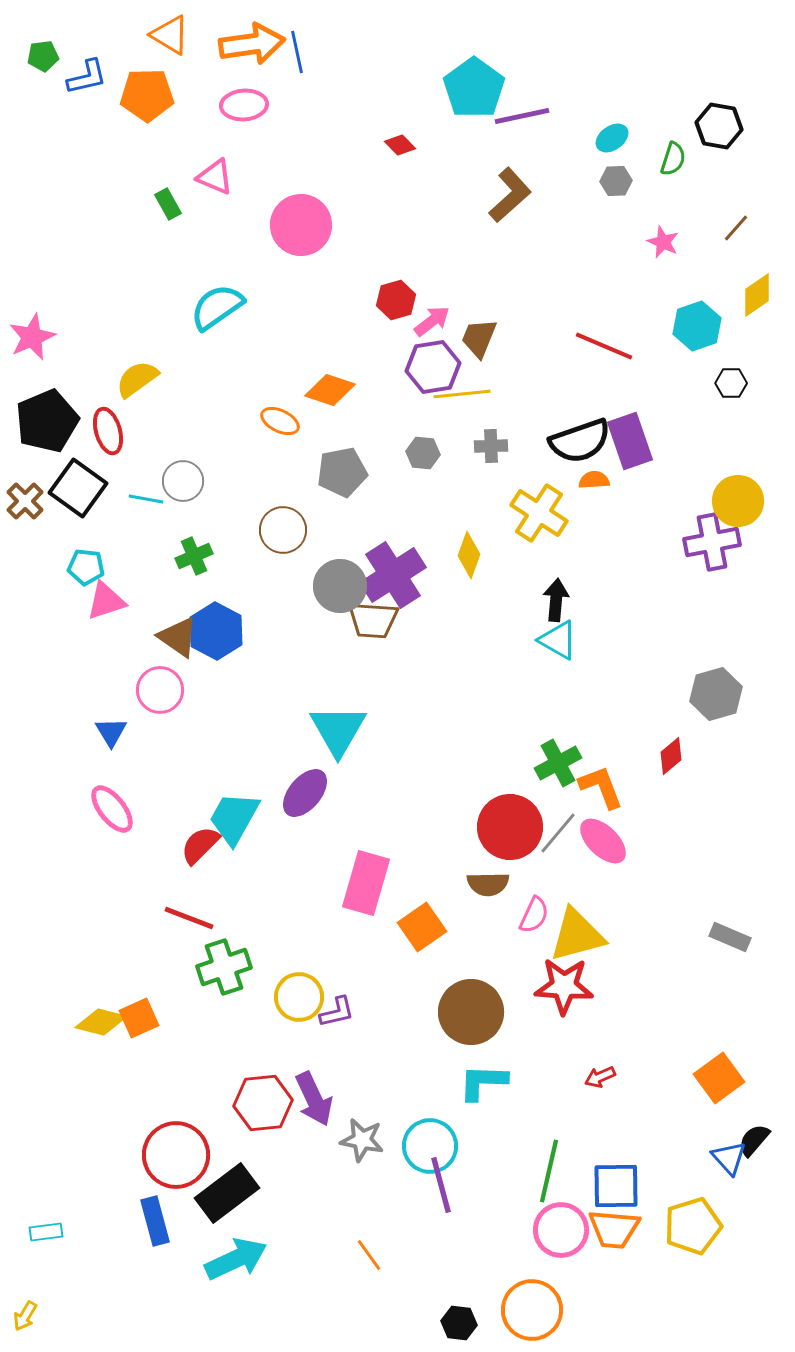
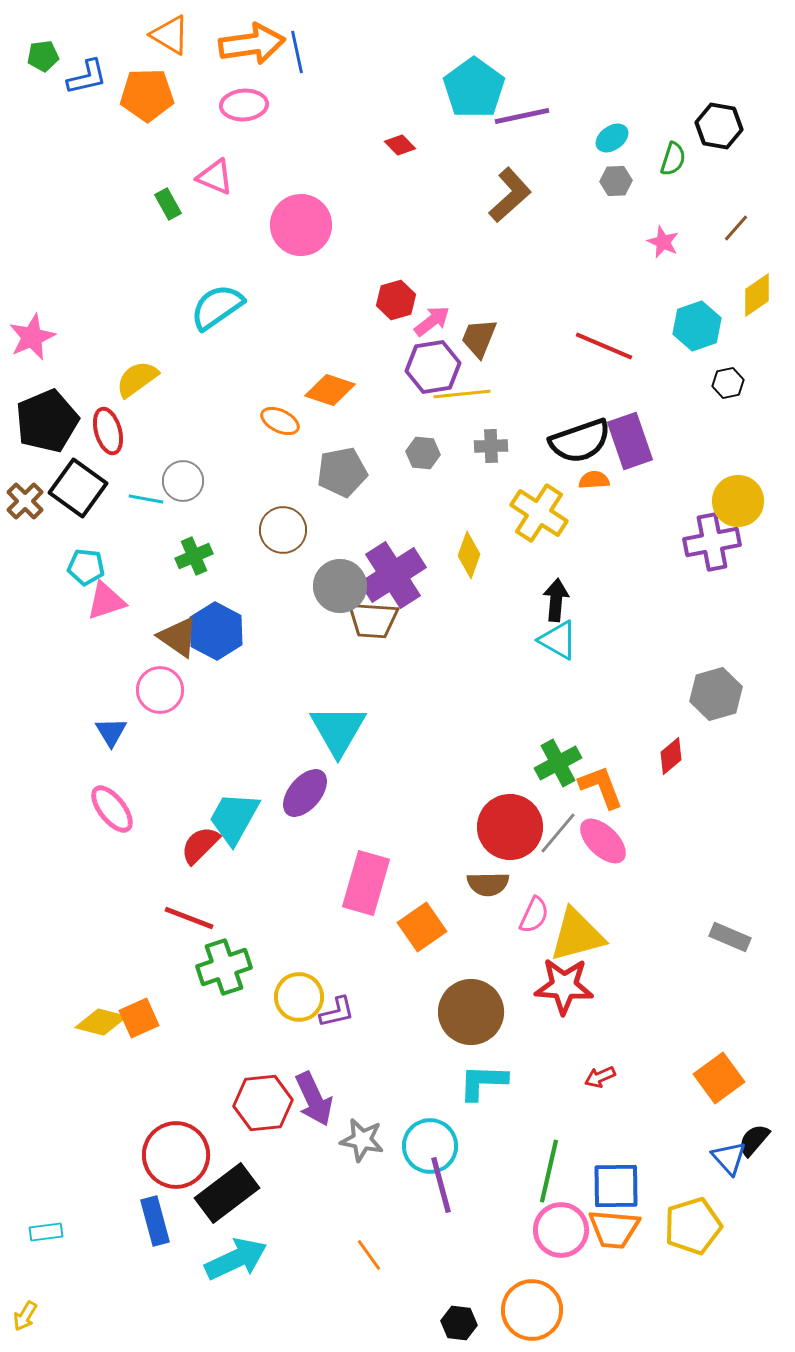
black hexagon at (731, 383): moved 3 px left; rotated 12 degrees counterclockwise
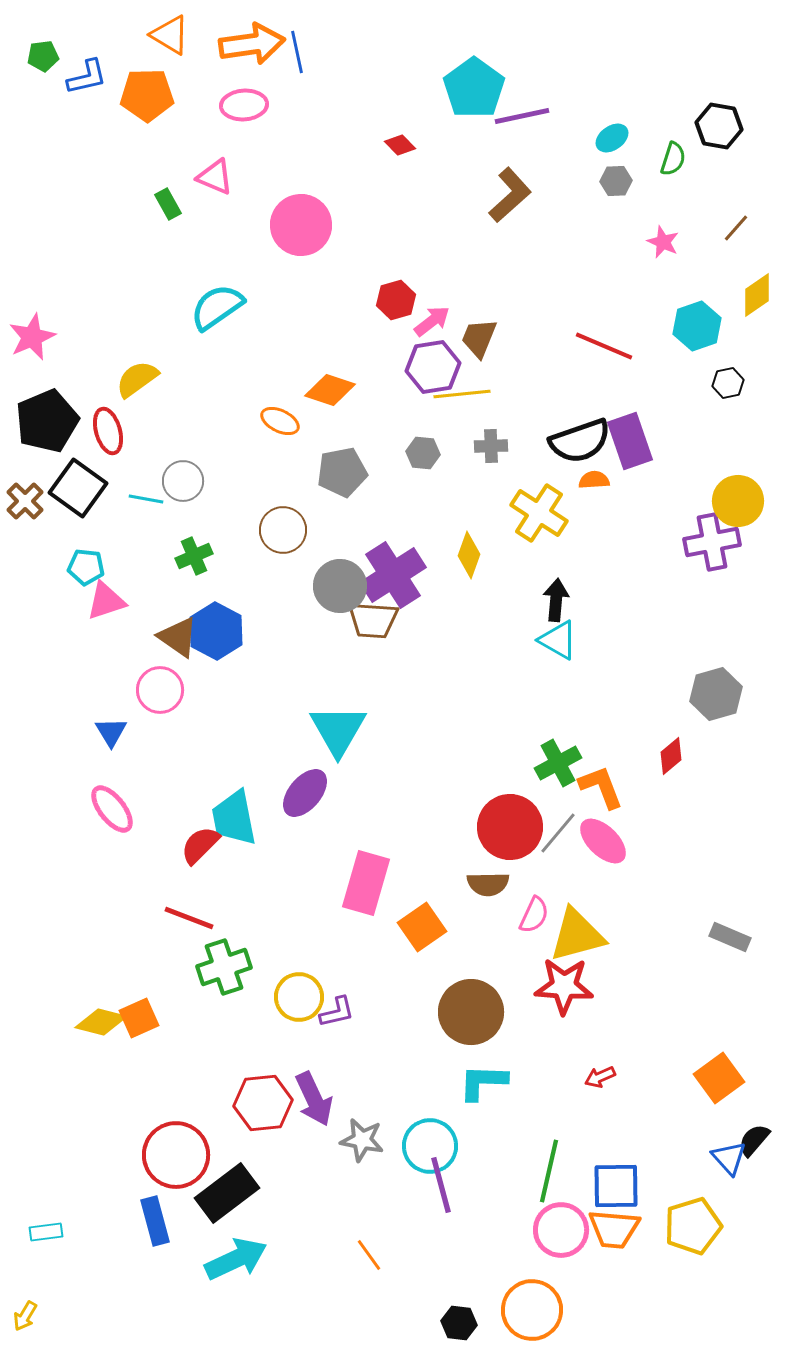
cyan trapezoid at (234, 818): rotated 40 degrees counterclockwise
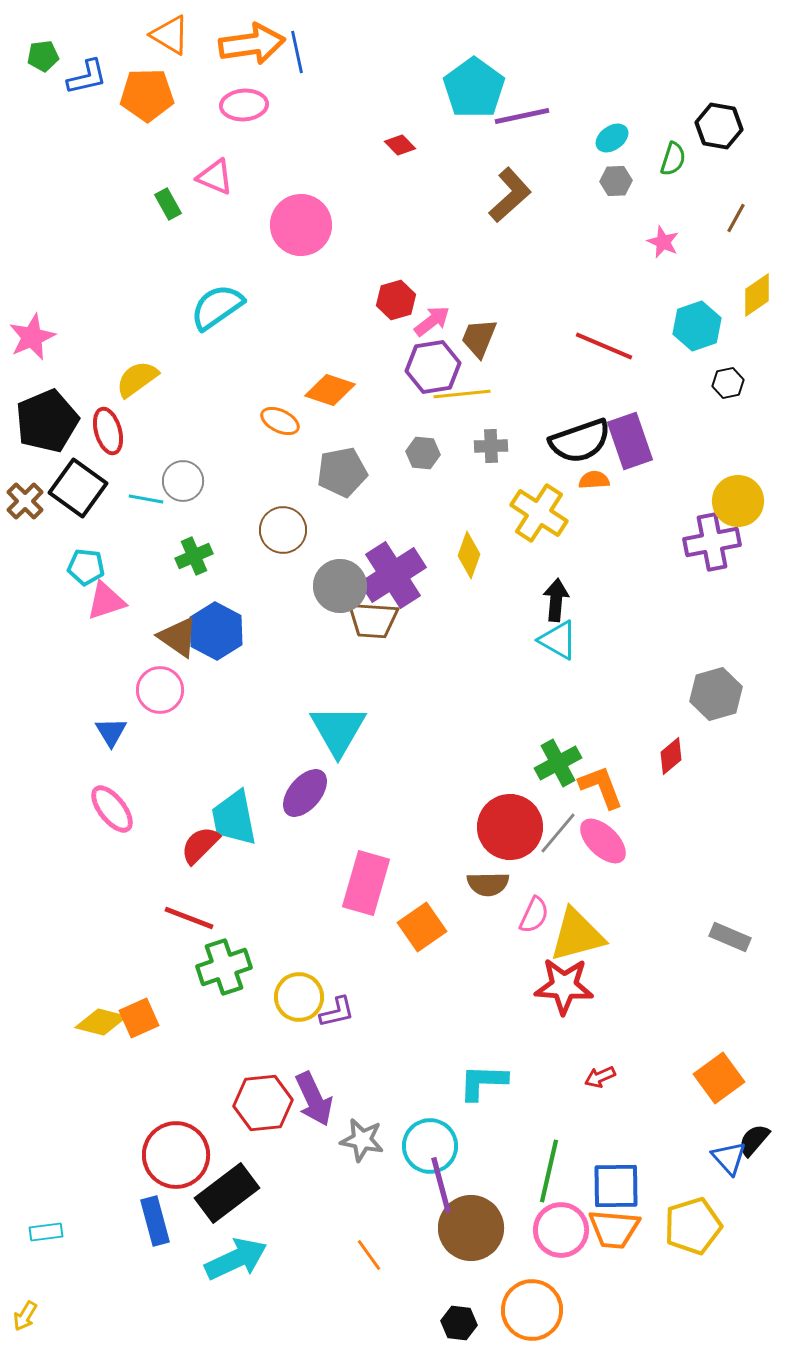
brown line at (736, 228): moved 10 px up; rotated 12 degrees counterclockwise
brown circle at (471, 1012): moved 216 px down
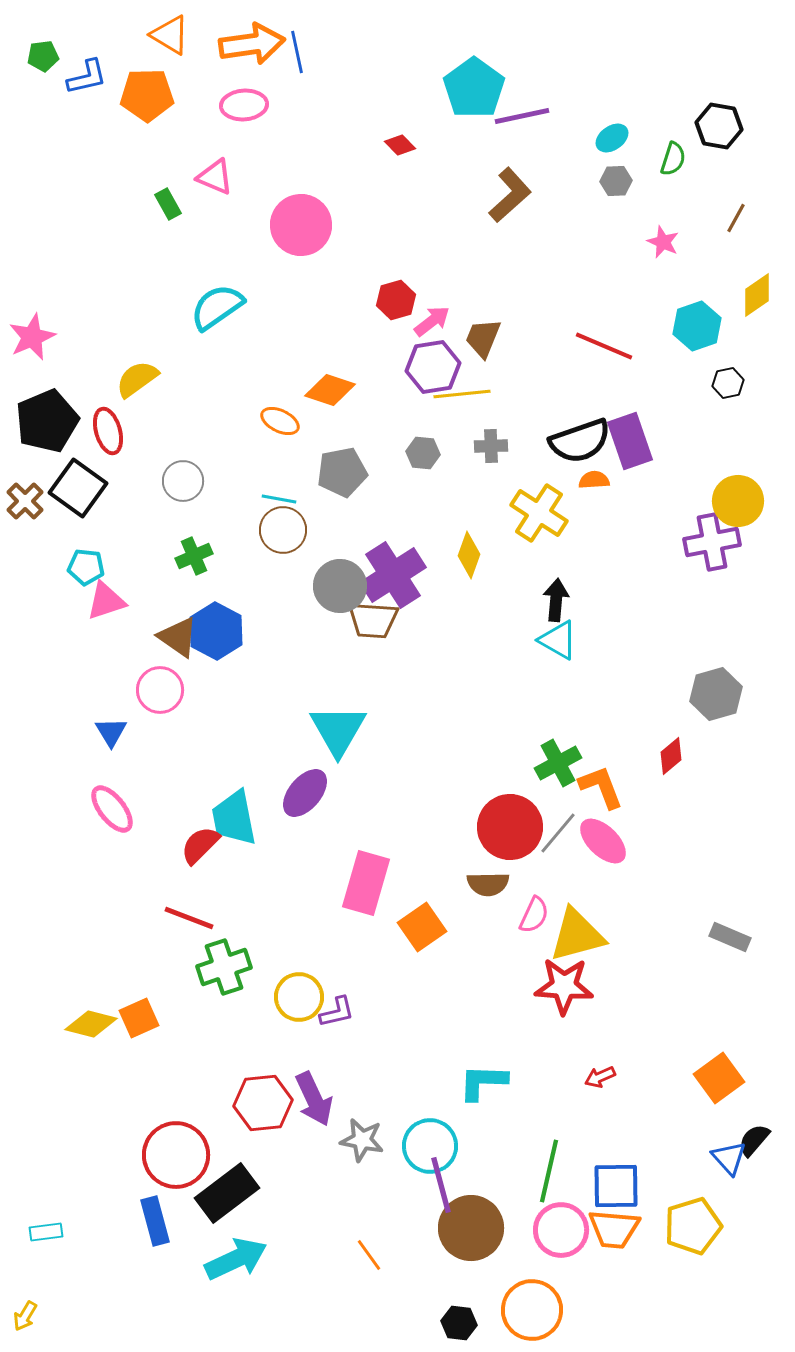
brown trapezoid at (479, 338): moved 4 px right
cyan line at (146, 499): moved 133 px right
yellow diamond at (101, 1022): moved 10 px left, 2 px down
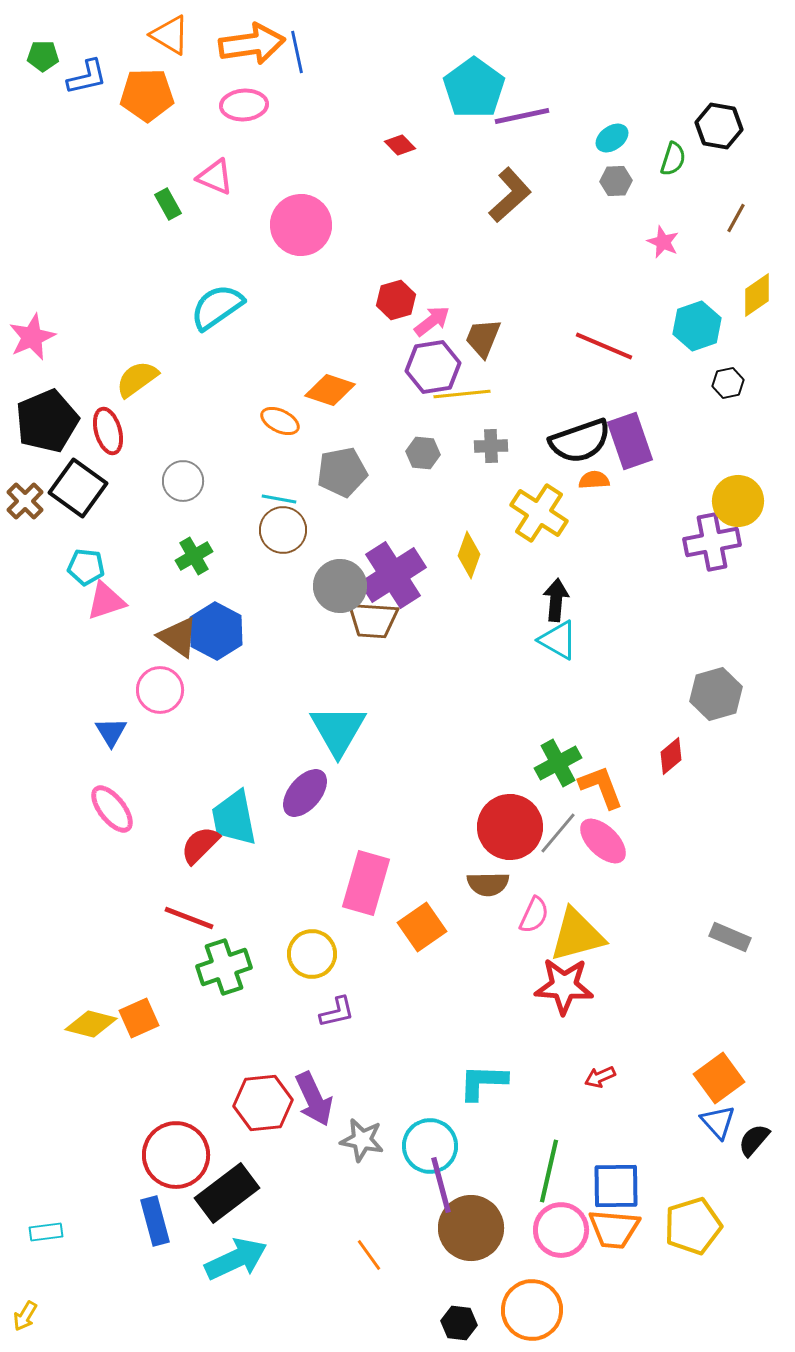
green pentagon at (43, 56): rotated 8 degrees clockwise
green cross at (194, 556): rotated 6 degrees counterclockwise
yellow circle at (299, 997): moved 13 px right, 43 px up
blue triangle at (729, 1158): moved 11 px left, 36 px up
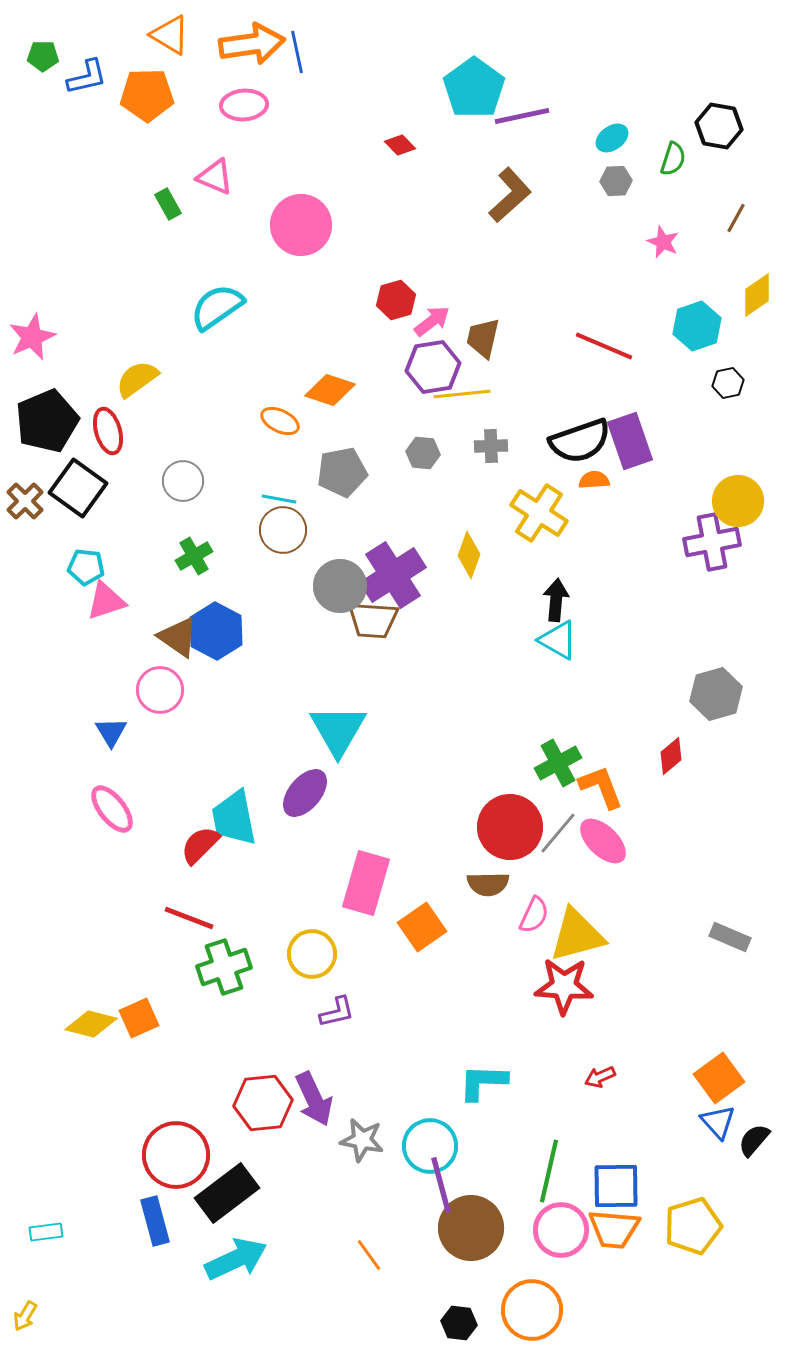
brown trapezoid at (483, 338): rotated 9 degrees counterclockwise
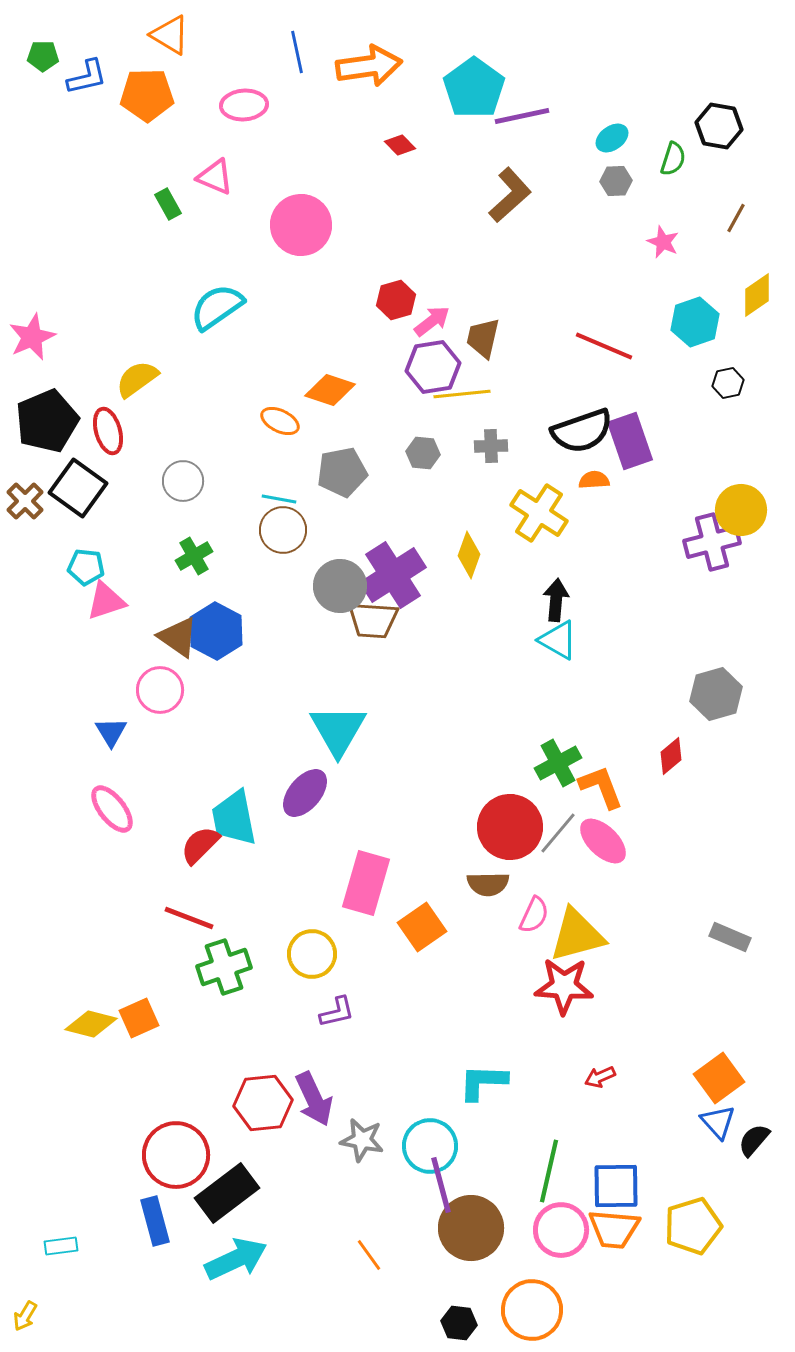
orange arrow at (252, 44): moved 117 px right, 22 px down
cyan hexagon at (697, 326): moved 2 px left, 4 px up
black semicircle at (580, 441): moved 2 px right, 10 px up
yellow circle at (738, 501): moved 3 px right, 9 px down
purple cross at (712, 542): rotated 4 degrees counterclockwise
cyan rectangle at (46, 1232): moved 15 px right, 14 px down
